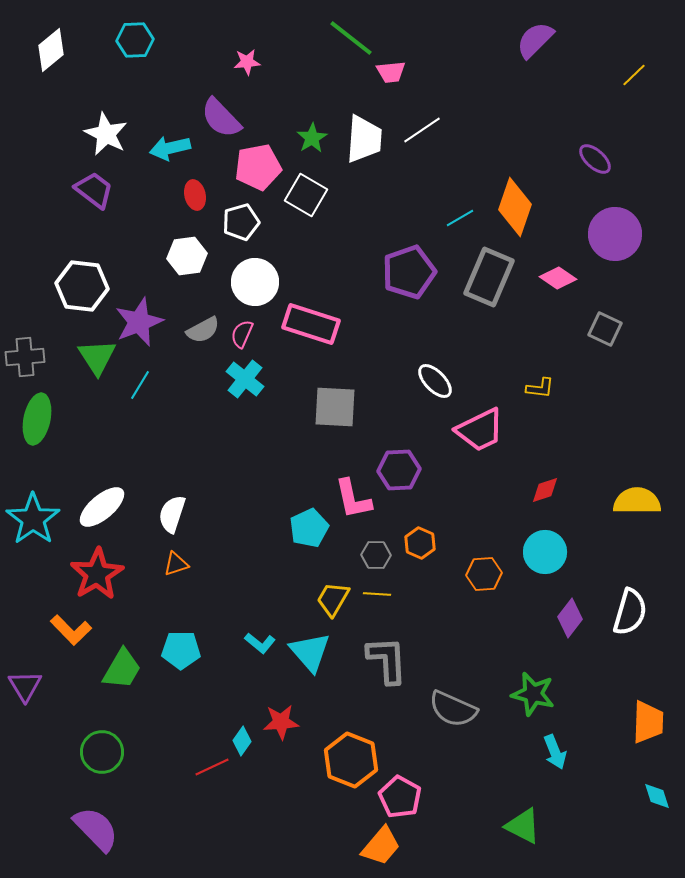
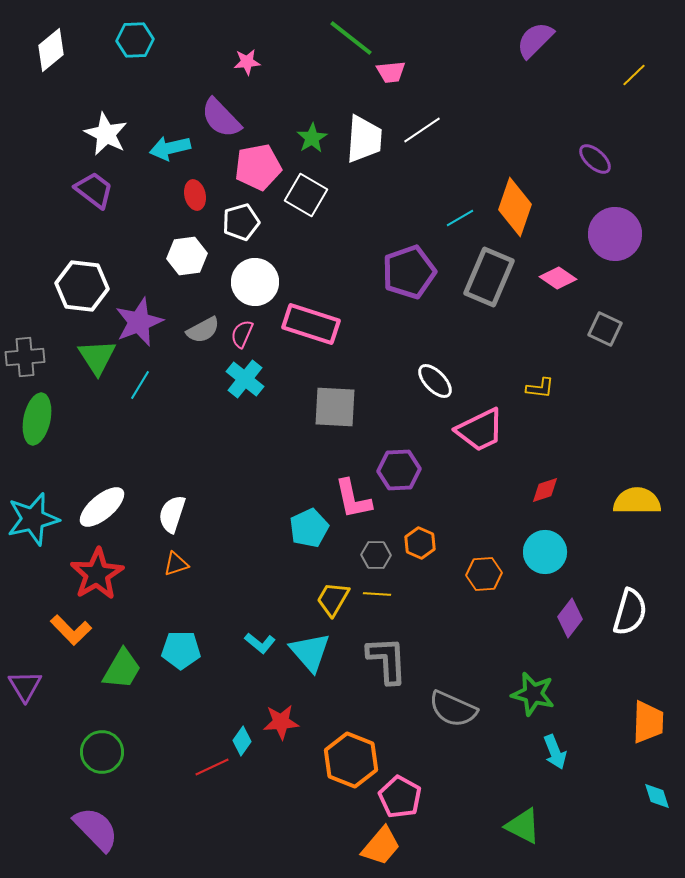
cyan star at (33, 519): rotated 22 degrees clockwise
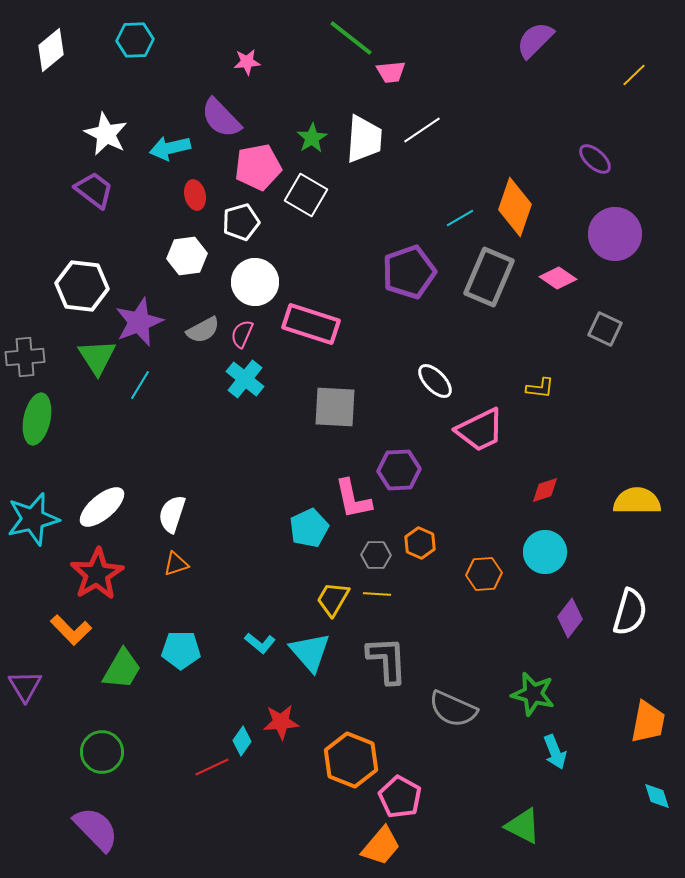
orange trapezoid at (648, 722): rotated 9 degrees clockwise
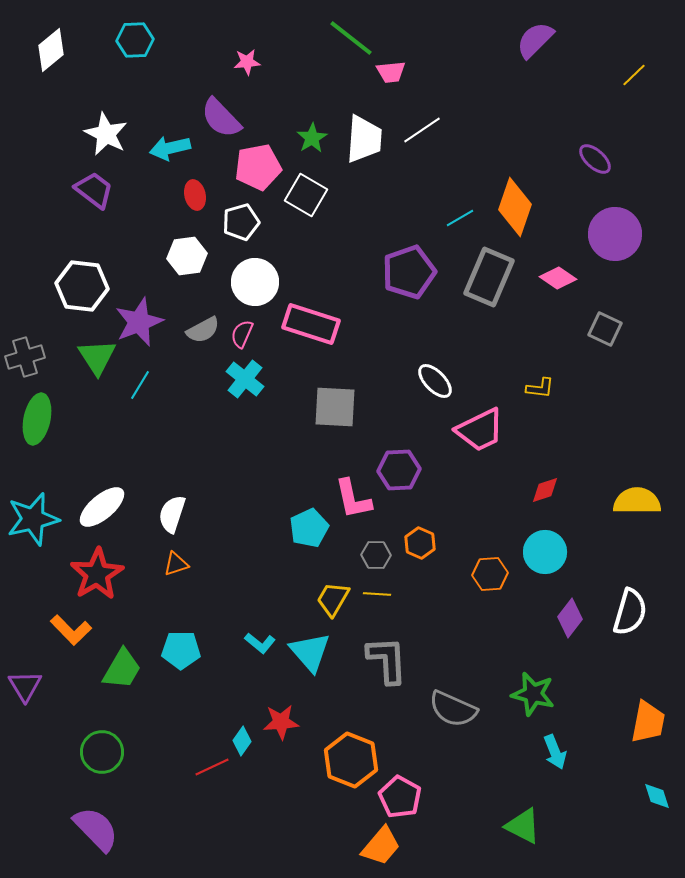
gray cross at (25, 357): rotated 12 degrees counterclockwise
orange hexagon at (484, 574): moved 6 px right
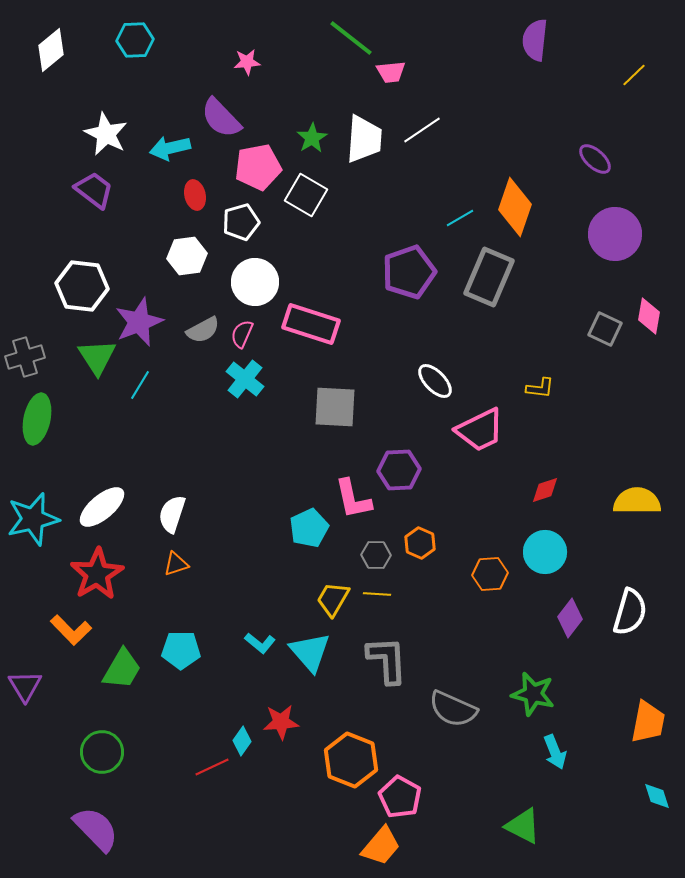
purple semicircle at (535, 40): rotated 39 degrees counterclockwise
pink diamond at (558, 278): moved 91 px right, 38 px down; rotated 66 degrees clockwise
